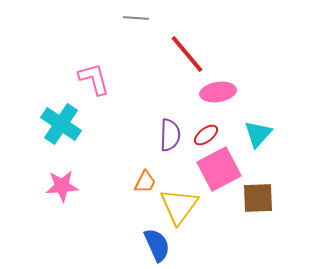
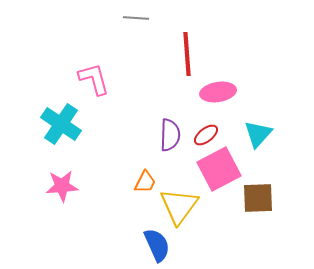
red line: rotated 36 degrees clockwise
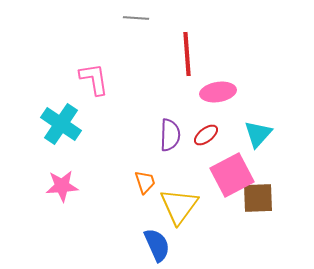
pink L-shape: rotated 6 degrees clockwise
pink square: moved 13 px right, 6 px down
orange trapezoid: rotated 45 degrees counterclockwise
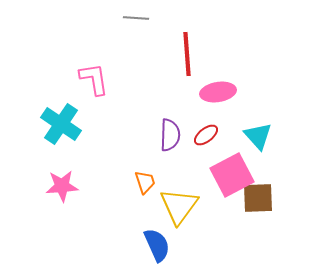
cyan triangle: moved 2 px down; rotated 24 degrees counterclockwise
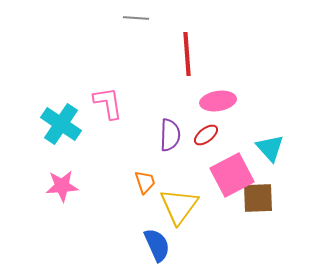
pink L-shape: moved 14 px right, 24 px down
pink ellipse: moved 9 px down
cyan triangle: moved 12 px right, 12 px down
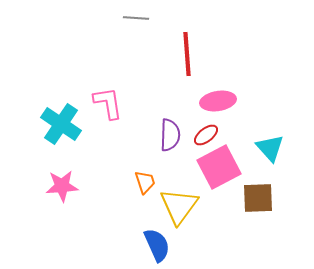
pink square: moved 13 px left, 8 px up
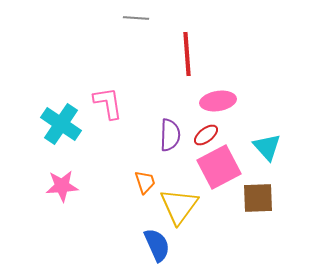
cyan triangle: moved 3 px left, 1 px up
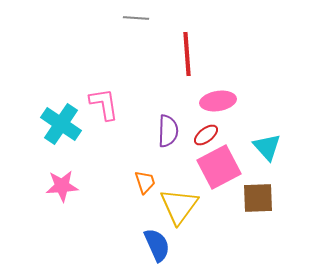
pink L-shape: moved 4 px left, 1 px down
purple semicircle: moved 2 px left, 4 px up
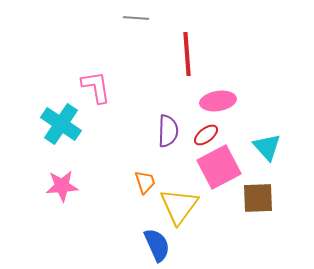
pink L-shape: moved 8 px left, 17 px up
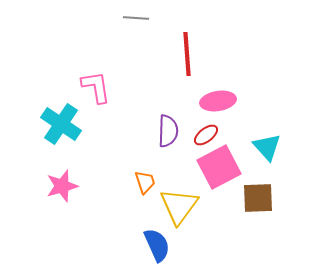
pink star: rotated 12 degrees counterclockwise
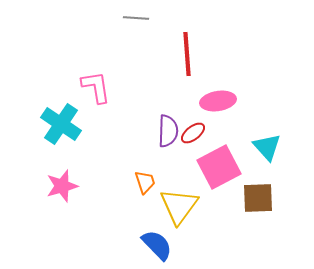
red ellipse: moved 13 px left, 2 px up
blue semicircle: rotated 20 degrees counterclockwise
